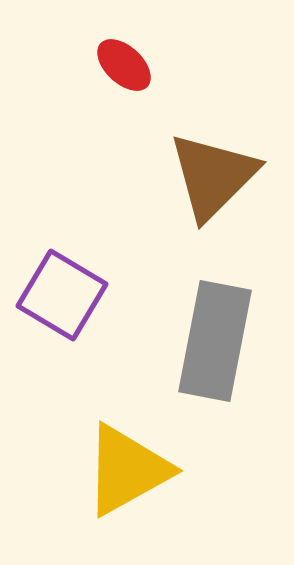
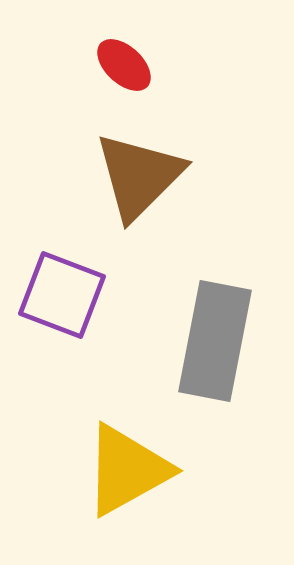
brown triangle: moved 74 px left
purple square: rotated 10 degrees counterclockwise
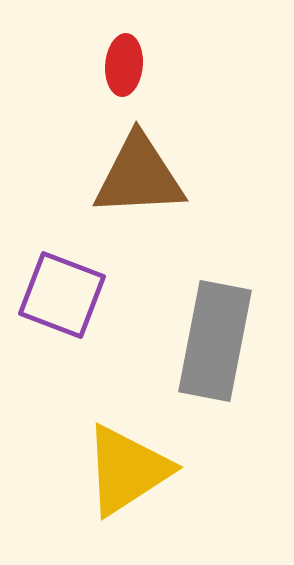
red ellipse: rotated 52 degrees clockwise
brown triangle: rotated 42 degrees clockwise
yellow triangle: rotated 4 degrees counterclockwise
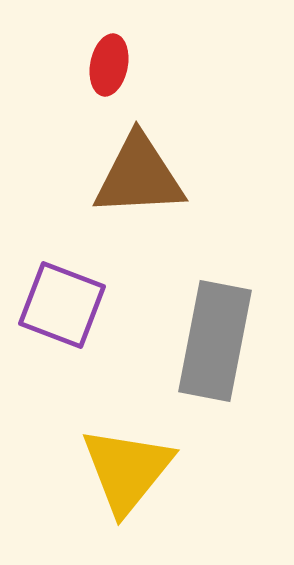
red ellipse: moved 15 px left; rotated 6 degrees clockwise
purple square: moved 10 px down
yellow triangle: rotated 18 degrees counterclockwise
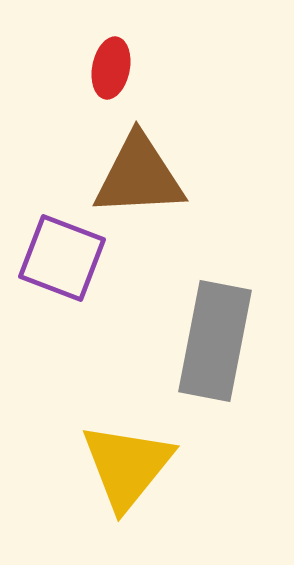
red ellipse: moved 2 px right, 3 px down
purple square: moved 47 px up
yellow triangle: moved 4 px up
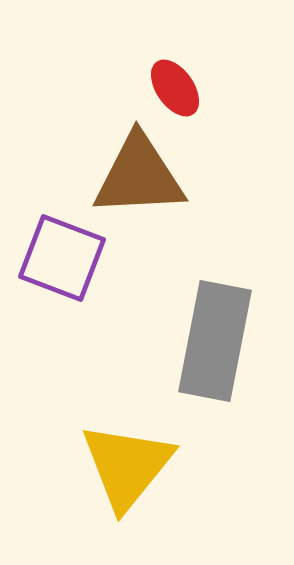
red ellipse: moved 64 px right, 20 px down; rotated 46 degrees counterclockwise
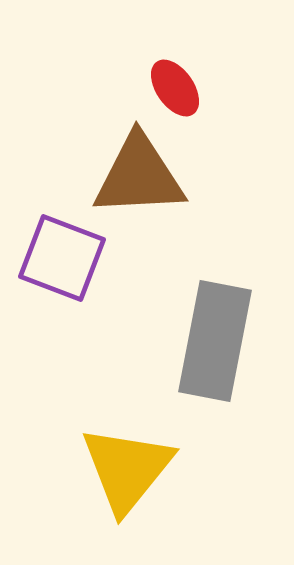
yellow triangle: moved 3 px down
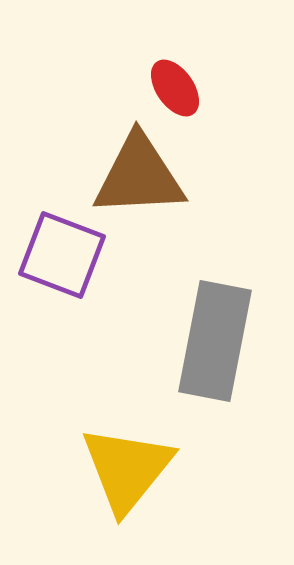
purple square: moved 3 px up
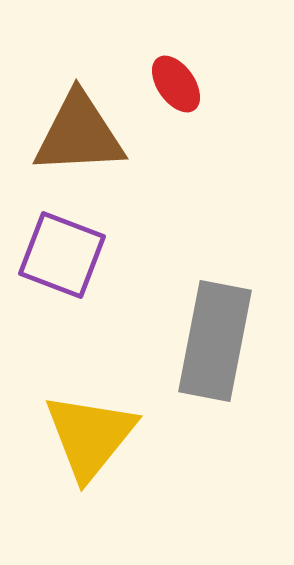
red ellipse: moved 1 px right, 4 px up
brown triangle: moved 60 px left, 42 px up
yellow triangle: moved 37 px left, 33 px up
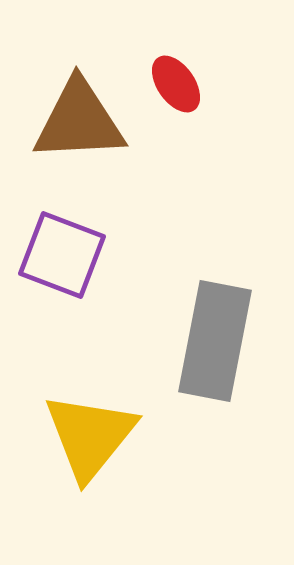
brown triangle: moved 13 px up
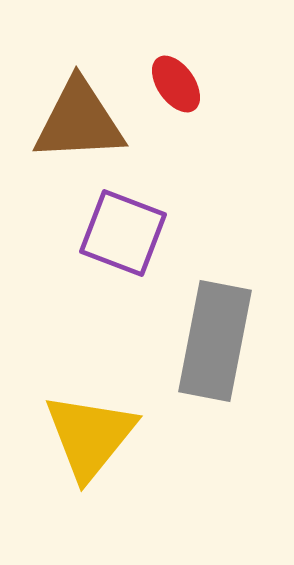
purple square: moved 61 px right, 22 px up
